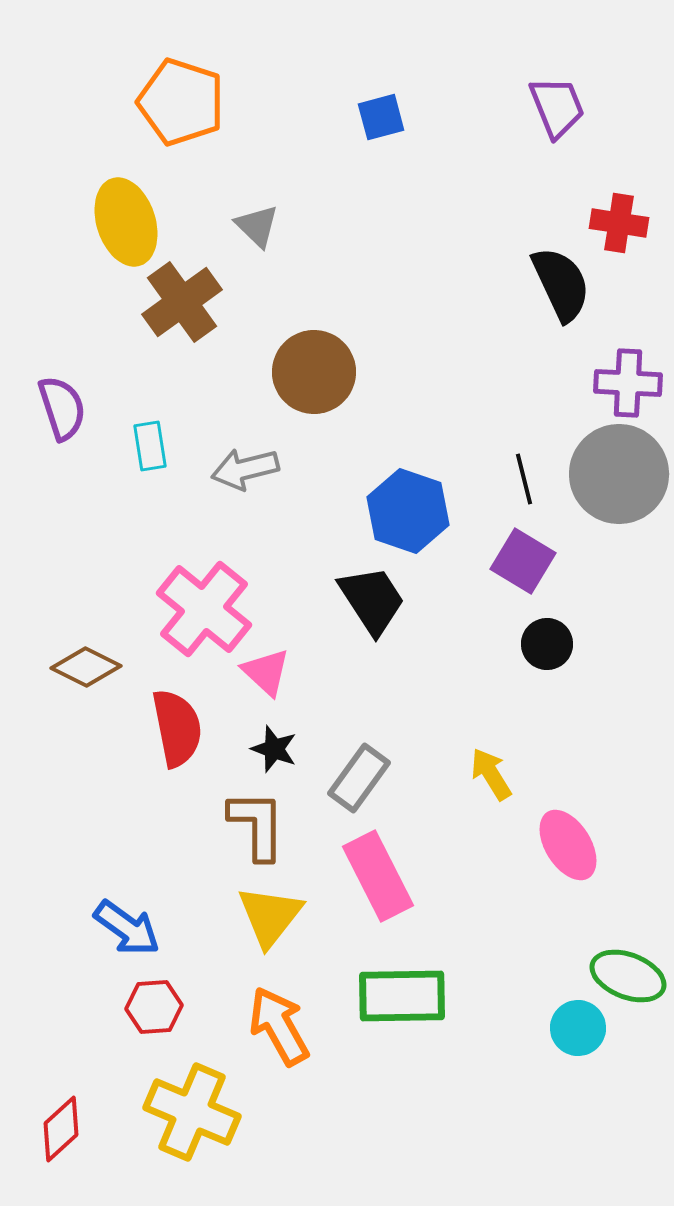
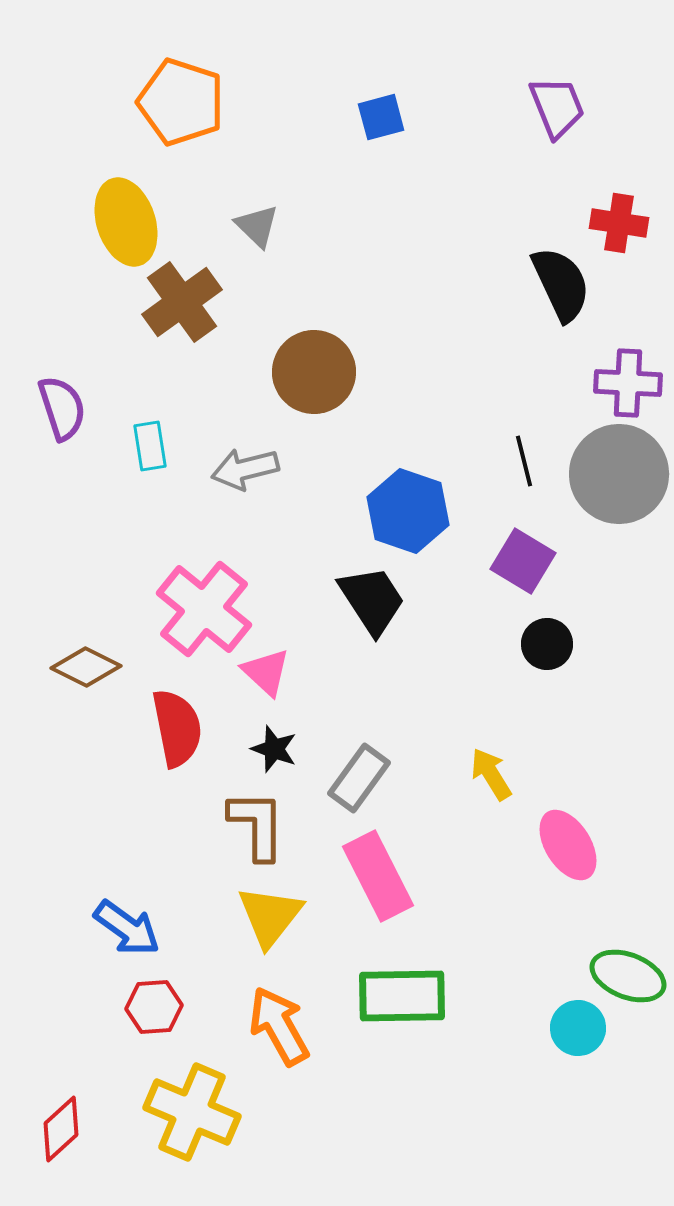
black line: moved 18 px up
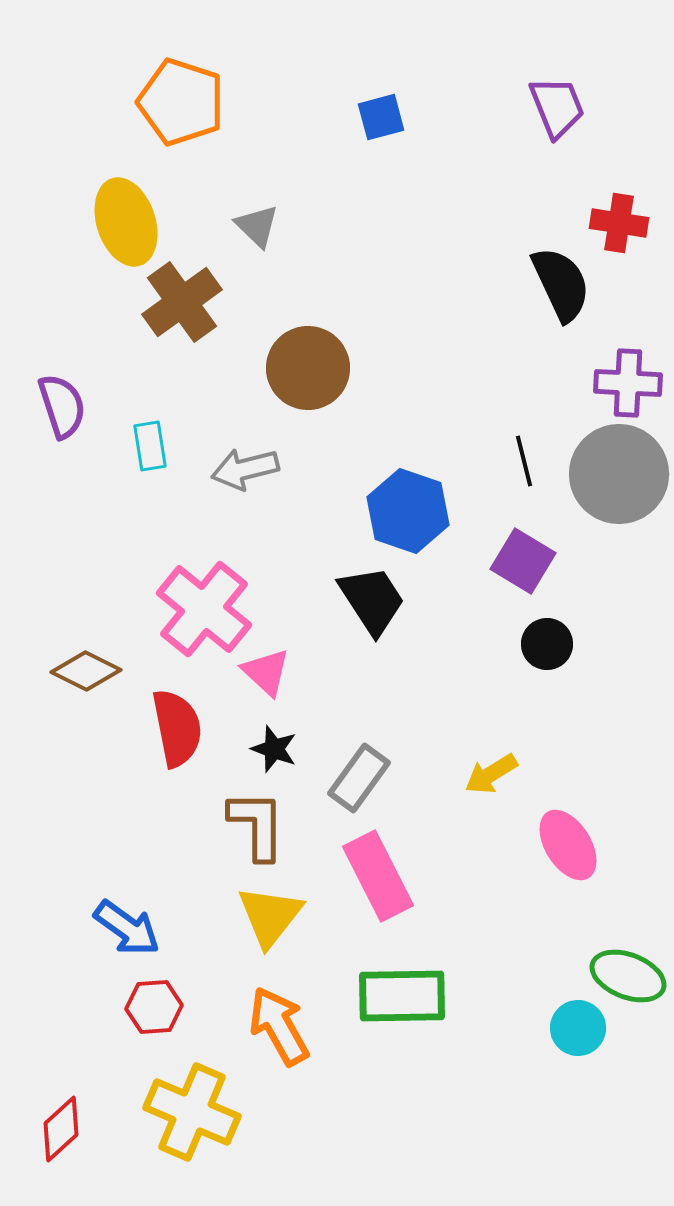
brown circle: moved 6 px left, 4 px up
purple semicircle: moved 2 px up
brown diamond: moved 4 px down
yellow arrow: rotated 90 degrees counterclockwise
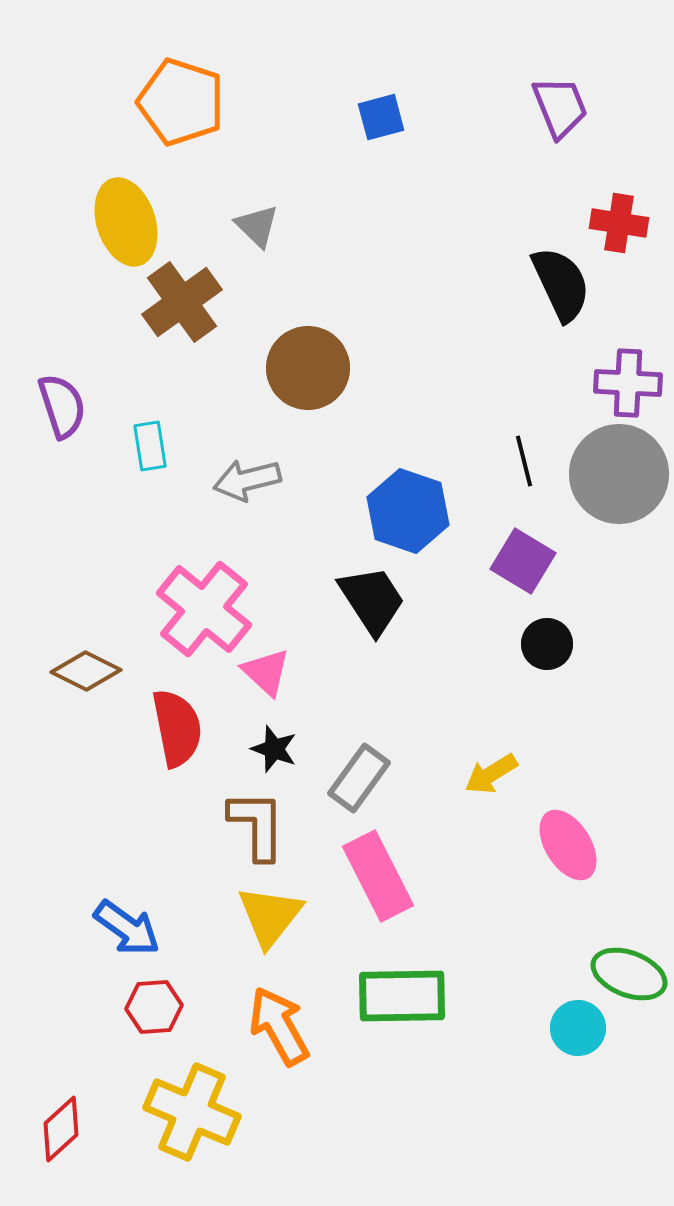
purple trapezoid: moved 3 px right
gray arrow: moved 2 px right, 11 px down
green ellipse: moved 1 px right, 2 px up
